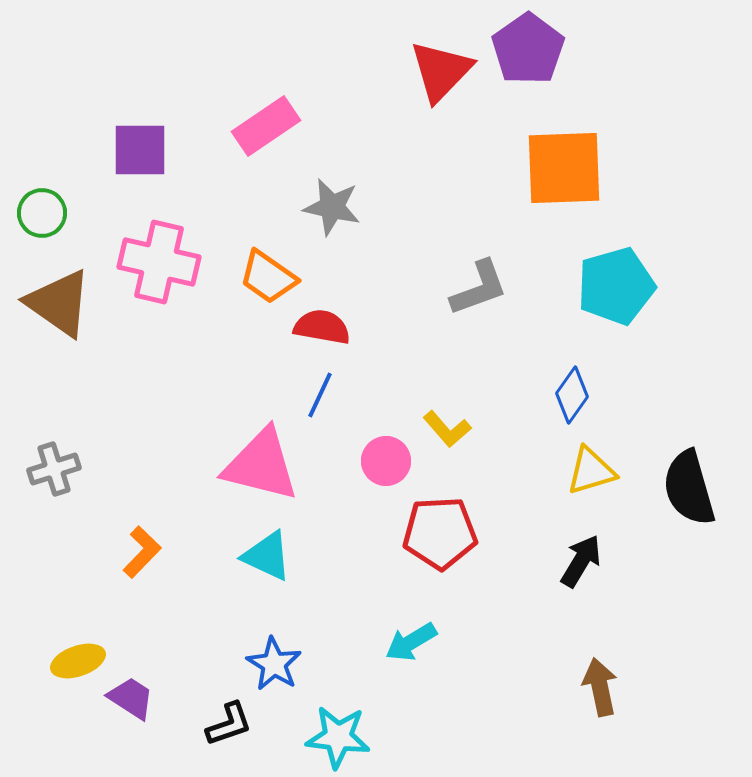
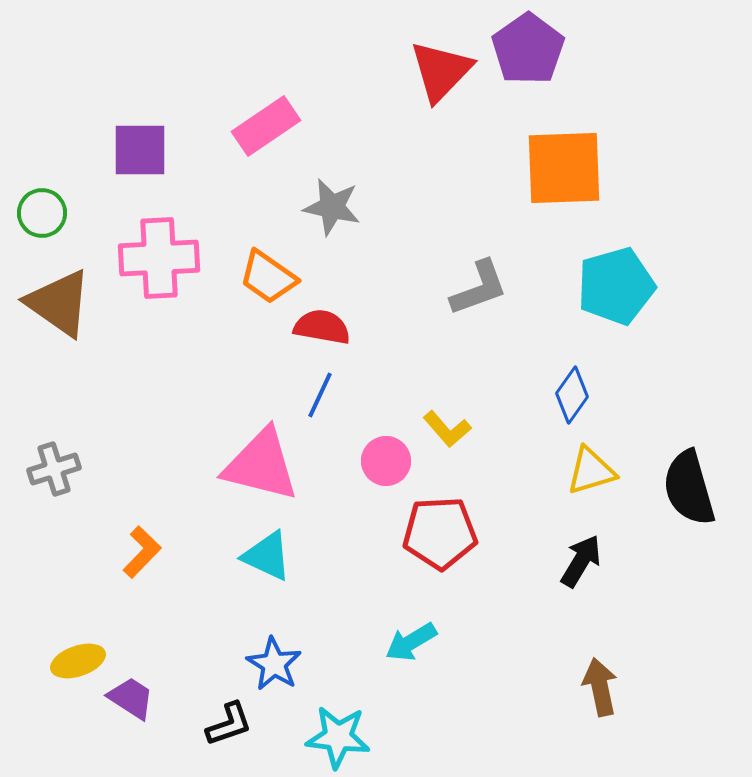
pink cross: moved 4 px up; rotated 16 degrees counterclockwise
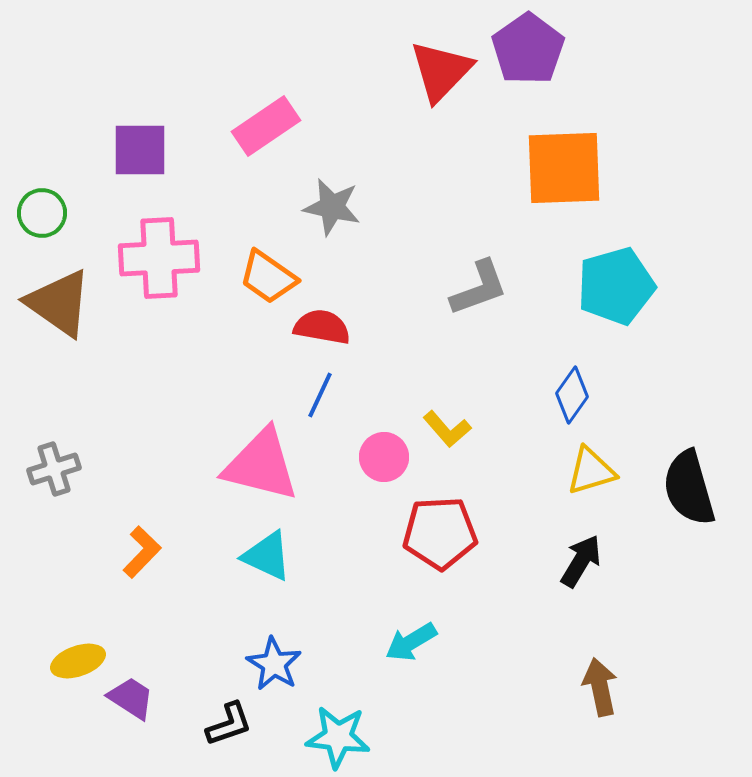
pink circle: moved 2 px left, 4 px up
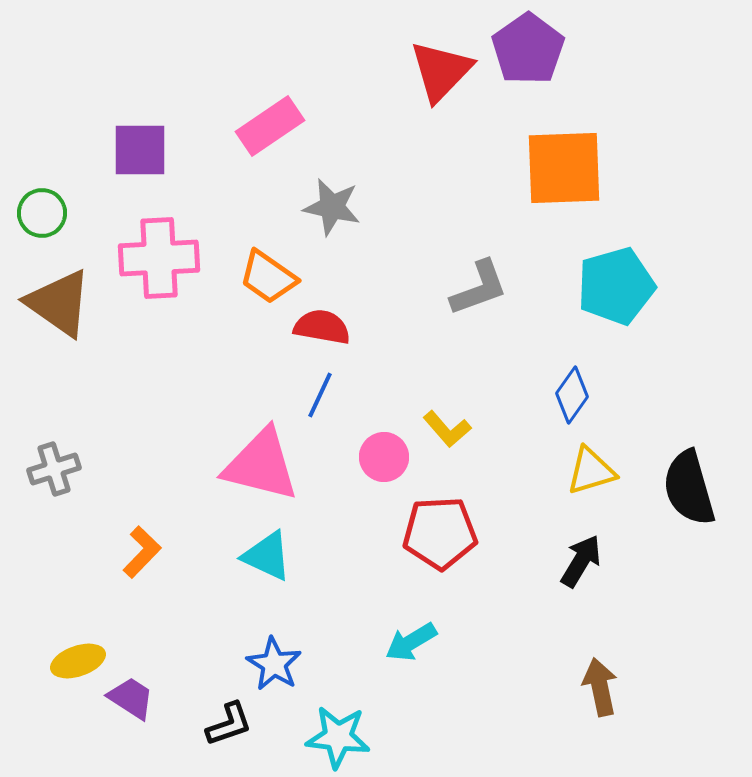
pink rectangle: moved 4 px right
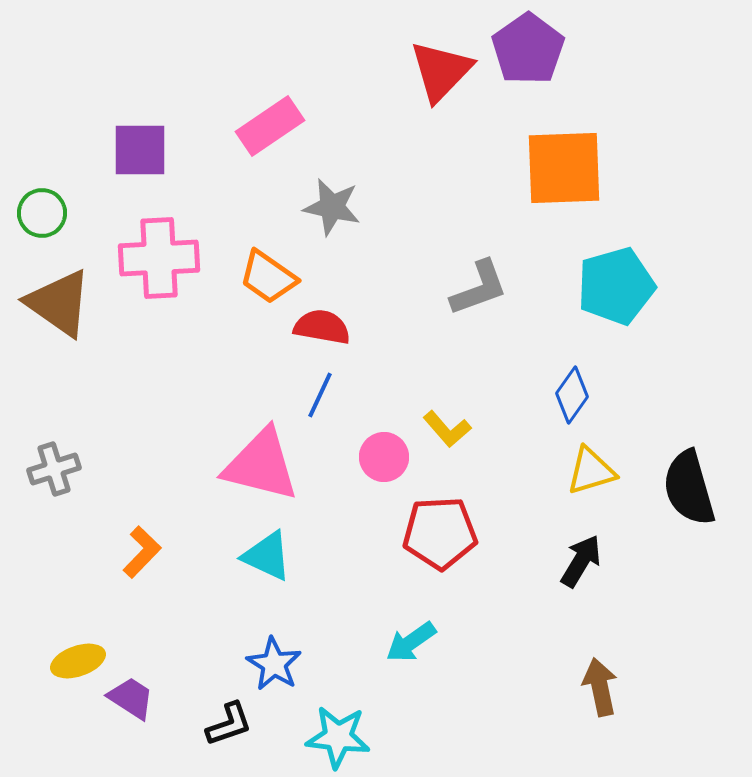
cyan arrow: rotated 4 degrees counterclockwise
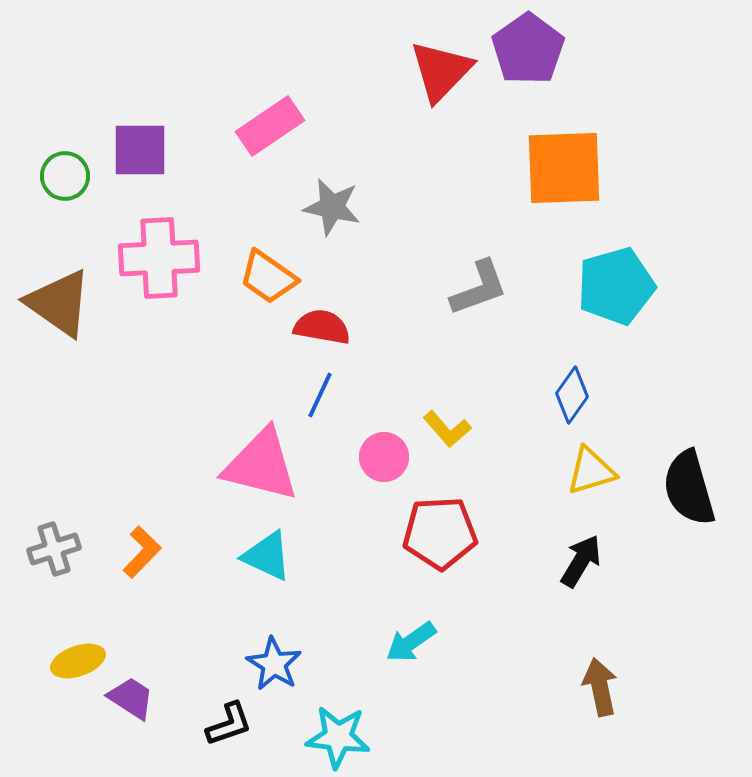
green circle: moved 23 px right, 37 px up
gray cross: moved 80 px down
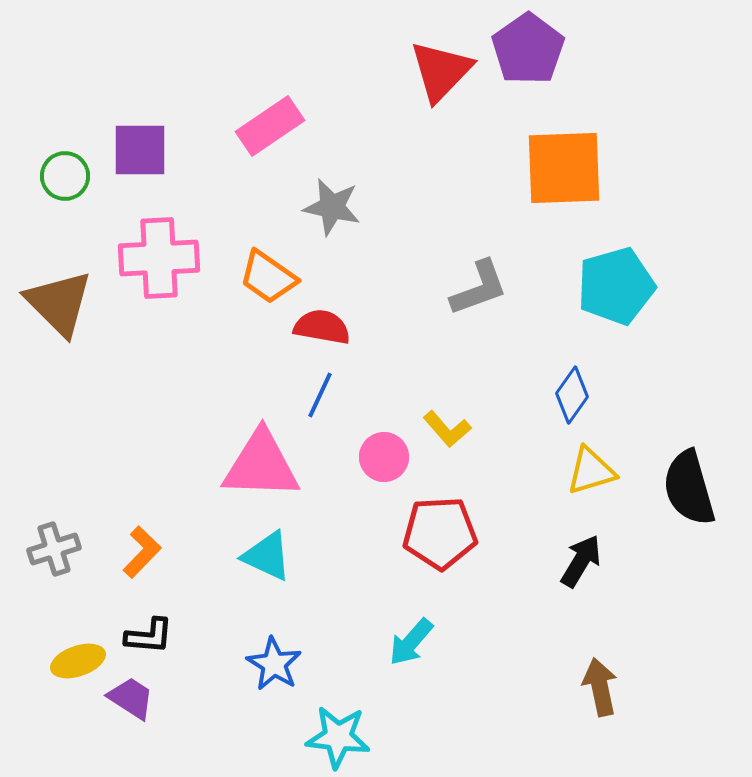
brown triangle: rotated 10 degrees clockwise
pink triangle: rotated 12 degrees counterclockwise
cyan arrow: rotated 14 degrees counterclockwise
black L-shape: moved 80 px left, 88 px up; rotated 24 degrees clockwise
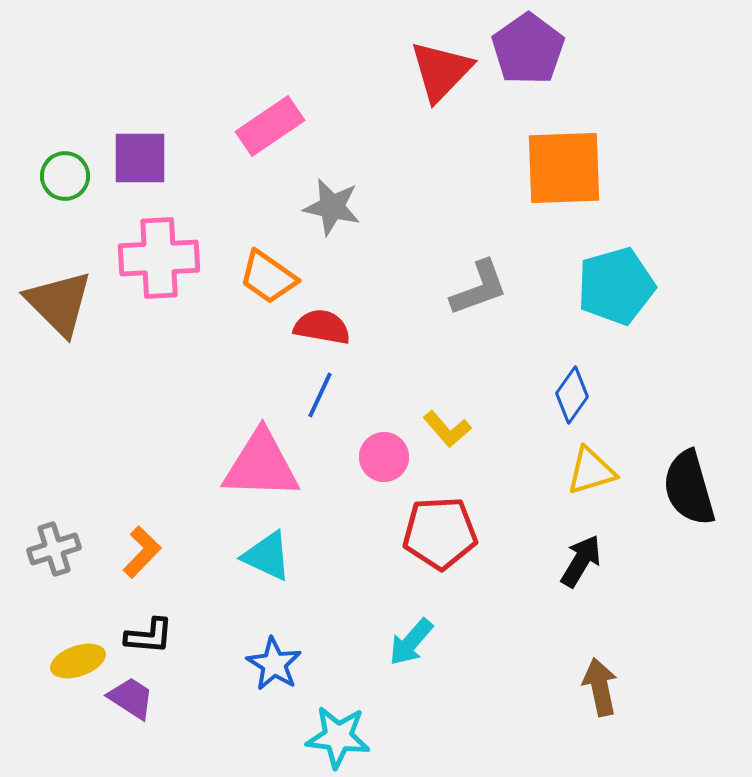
purple square: moved 8 px down
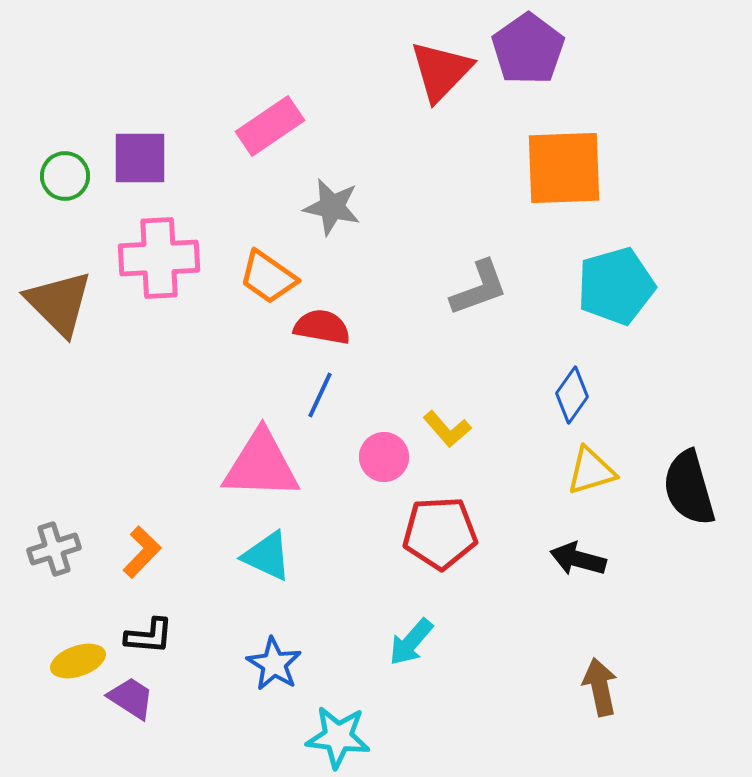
black arrow: moved 3 px left, 2 px up; rotated 106 degrees counterclockwise
